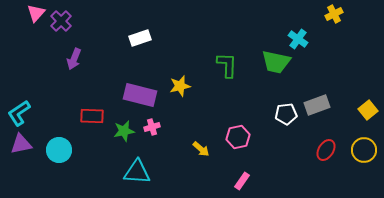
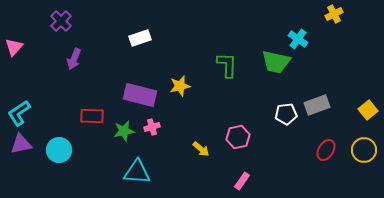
pink triangle: moved 22 px left, 34 px down
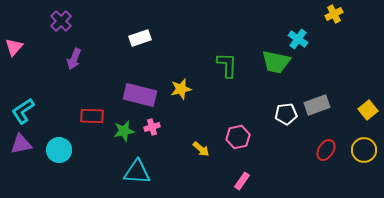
yellow star: moved 1 px right, 3 px down
cyan L-shape: moved 4 px right, 2 px up
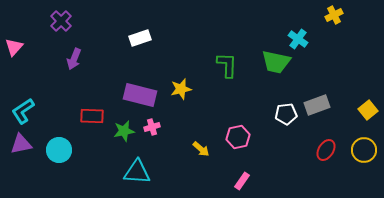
yellow cross: moved 1 px down
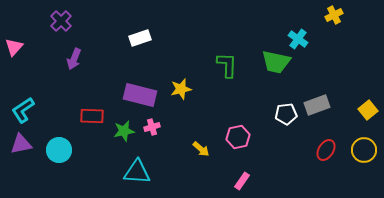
cyan L-shape: moved 1 px up
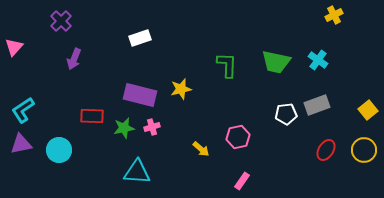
cyan cross: moved 20 px right, 21 px down
green star: moved 3 px up
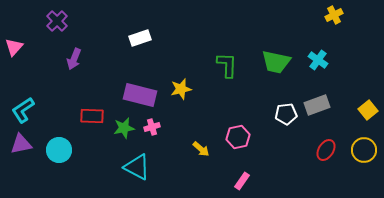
purple cross: moved 4 px left
cyan triangle: moved 5 px up; rotated 24 degrees clockwise
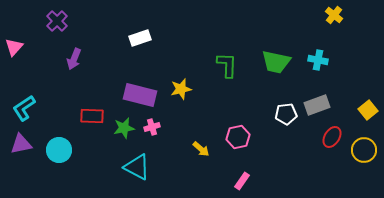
yellow cross: rotated 24 degrees counterclockwise
cyan cross: rotated 24 degrees counterclockwise
cyan L-shape: moved 1 px right, 2 px up
red ellipse: moved 6 px right, 13 px up
